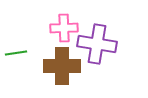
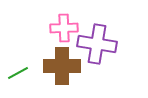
green line: moved 2 px right, 20 px down; rotated 20 degrees counterclockwise
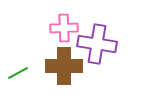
brown cross: moved 2 px right
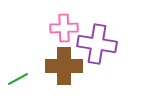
green line: moved 6 px down
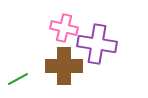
pink cross: rotated 16 degrees clockwise
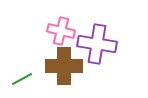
pink cross: moved 3 px left, 3 px down
green line: moved 4 px right
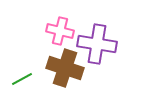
pink cross: moved 1 px left
brown cross: moved 1 px right, 2 px down; rotated 18 degrees clockwise
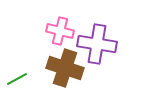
green line: moved 5 px left
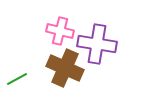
brown cross: rotated 6 degrees clockwise
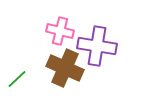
purple cross: moved 2 px down
green line: rotated 15 degrees counterclockwise
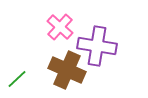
pink cross: moved 4 px up; rotated 28 degrees clockwise
brown cross: moved 2 px right, 2 px down
